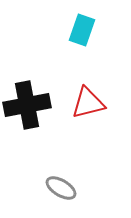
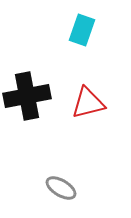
black cross: moved 9 px up
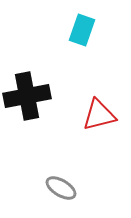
red triangle: moved 11 px right, 12 px down
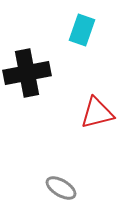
black cross: moved 23 px up
red triangle: moved 2 px left, 2 px up
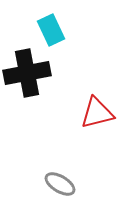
cyan rectangle: moved 31 px left; rotated 44 degrees counterclockwise
gray ellipse: moved 1 px left, 4 px up
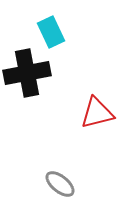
cyan rectangle: moved 2 px down
gray ellipse: rotated 8 degrees clockwise
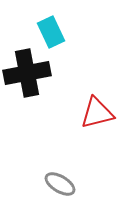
gray ellipse: rotated 8 degrees counterclockwise
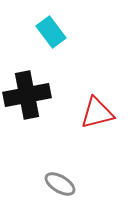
cyan rectangle: rotated 12 degrees counterclockwise
black cross: moved 22 px down
